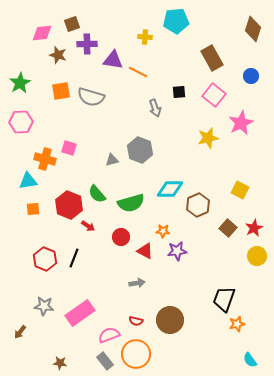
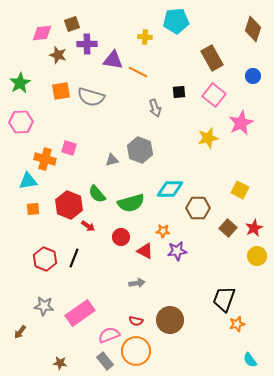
blue circle at (251, 76): moved 2 px right
brown hexagon at (198, 205): moved 3 px down; rotated 25 degrees clockwise
orange circle at (136, 354): moved 3 px up
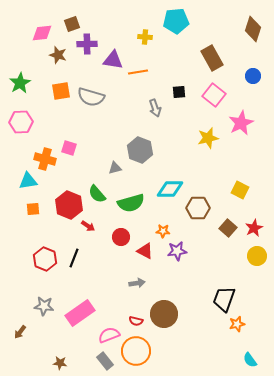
orange line at (138, 72): rotated 36 degrees counterclockwise
gray triangle at (112, 160): moved 3 px right, 8 px down
brown circle at (170, 320): moved 6 px left, 6 px up
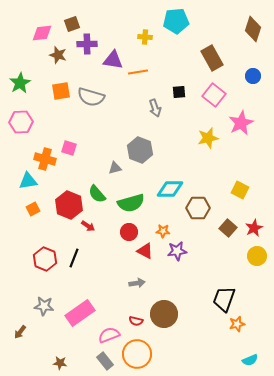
orange square at (33, 209): rotated 24 degrees counterclockwise
red circle at (121, 237): moved 8 px right, 5 px up
orange circle at (136, 351): moved 1 px right, 3 px down
cyan semicircle at (250, 360): rotated 77 degrees counterclockwise
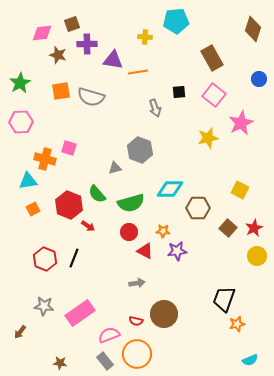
blue circle at (253, 76): moved 6 px right, 3 px down
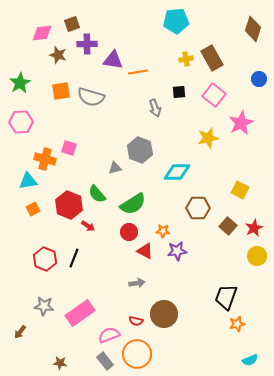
yellow cross at (145, 37): moved 41 px right, 22 px down; rotated 16 degrees counterclockwise
cyan diamond at (170, 189): moved 7 px right, 17 px up
green semicircle at (131, 203): moved 2 px right, 1 px down; rotated 16 degrees counterclockwise
brown square at (228, 228): moved 2 px up
black trapezoid at (224, 299): moved 2 px right, 2 px up
